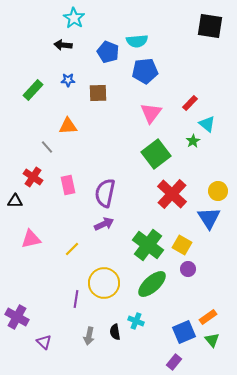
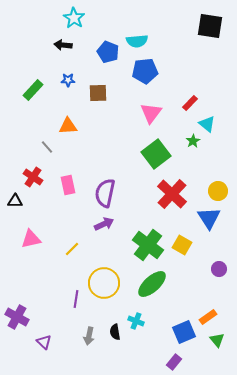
purple circle at (188, 269): moved 31 px right
green triangle at (212, 340): moved 5 px right
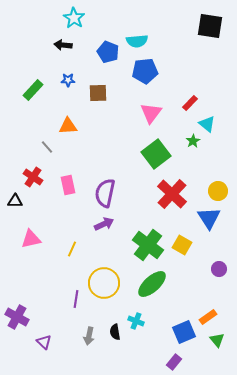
yellow line at (72, 249): rotated 21 degrees counterclockwise
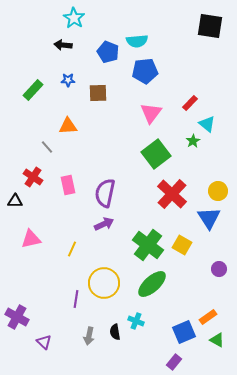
green triangle at (217, 340): rotated 21 degrees counterclockwise
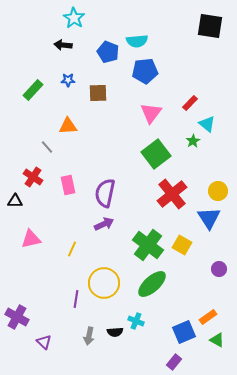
red cross at (172, 194): rotated 8 degrees clockwise
black semicircle at (115, 332): rotated 84 degrees counterclockwise
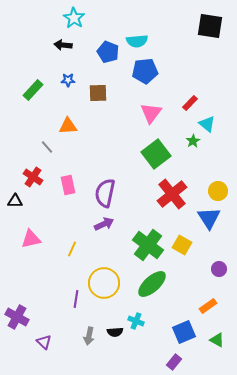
orange rectangle at (208, 317): moved 11 px up
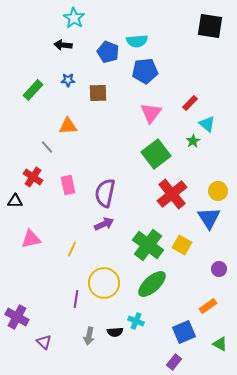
green triangle at (217, 340): moved 3 px right, 4 px down
